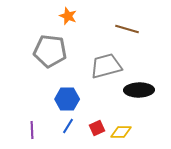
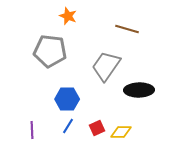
gray trapezoid: rotated 40 degrees counterclockwise
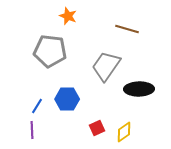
black ellipse: moved 1 px up
blue line: moved 31 px left, 20 px up
yellow diamond: moved 3 px right; rotated 35 degrees counterclockwise
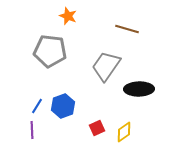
blue hexagon: moved 4 px left, 7 px down; rotated 20 degrees counterclockwise
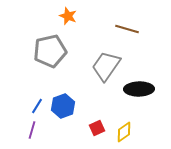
gray pentagon: rotated 20 degrees counterclockwise
purple line: rotated 18 degrees clockwise
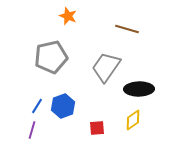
gray pentagon: moved 1 px right, 6 px down
gray trapezoid: moved 1 px down
red square: rotated 21 degrees clockwise
yellow diamond: moved 9 px right, 12 px up
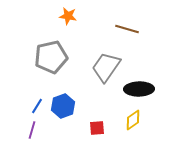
orange star: rotated 12 degrees counterclockwise
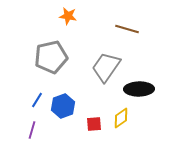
blue line: moved 6 px up
yellow diamond: moved 12 px left, 2 px up
red square: moved 3 px left, 4 px up
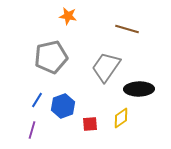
red square: moved 4 px left
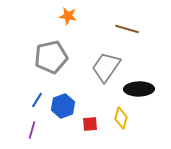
yellow diamond: rotated 40 degrees counterclockwise
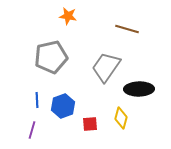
blue line: rotated 35 degrees counterclockwise
